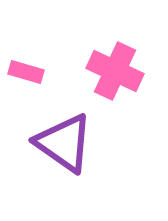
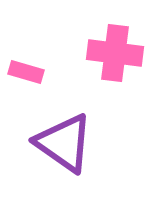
pink cross: moved 18 px up; rotated 18 degrees counterclockwise
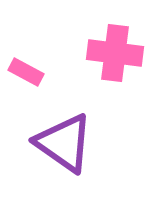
pink rectangle: rotated 12 degrees clockwise
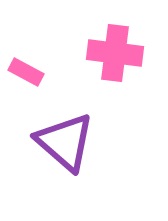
purple triangle: moved 1 px right, 1 px up; rotated 6 degrees clockwise
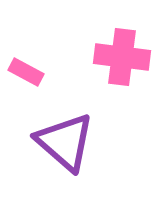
pink cross: moved 7 px right, 4 px down
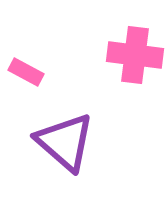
pink cross: moved 13 px right, 2 px up
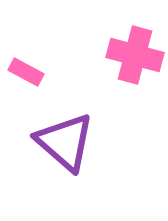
pink cross: rotated 8 degrees clockwise
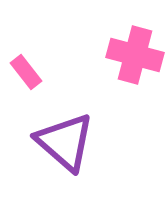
pink rectangle: rotated 24 degrees clockwise
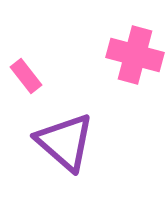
pink rectangle: moved 4 px down
